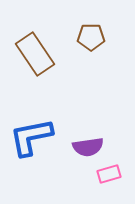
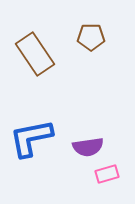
blue L-shape: moved 1 px down
pink rectangle: moved 2 px left
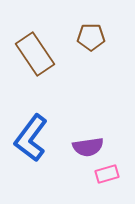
blue L-shape: rotated 42 degrees counterclockwise
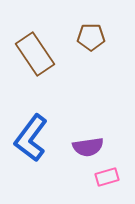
pink rectangle: moved 3 px down
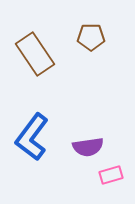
blue L-shape: moved 1 px right, 1 px up
pink rectangle: moved 4 px right, 2 px up
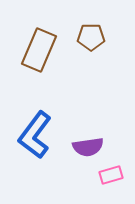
brown rectangle: moved 4 px right, 4 px up; rotated 57 degrees clockwise
blue L-shape: moved 3 px right, 2 px up
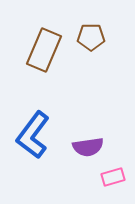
brown rectangle: moved 5 px right
blue L-shape: moved 2 px left
pink rectangle: moved 2 px right, 2 px down
